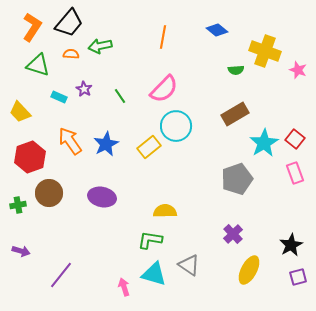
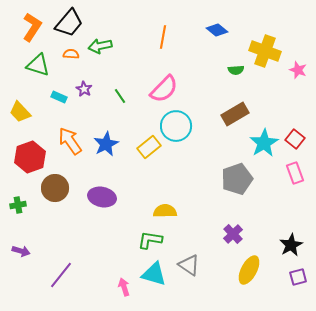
brown circle: moved 6 px right, 5 px up
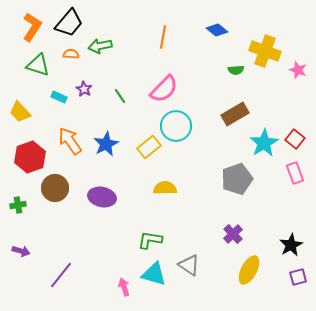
yellow semicircle: moved 23 px up
